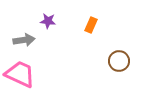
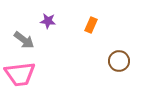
gray arrow: rotated 45 degrees clockwise
pink trapezoid: rotated 148 degrees clockwise
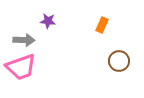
orange rectangle: moved 11 px right
gray arrow: rotated 35 degrees counterclockwise
pink trapezoid: moved 1 px right, 7 px up; rotated 12 degrees counterclockwise
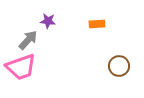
orange rectangle: moved 5 px left, 1 px up; rotated 63 degrees clockwise
gray arrow: moved 4 px right; rotated 50 degrees counterclockwise
brown circle: moved 5 px down
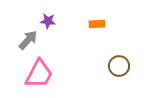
pink trapezoid: moved 18 px right, 7 px down; rotated 44 degrees counterclockwise
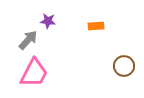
orange rectangle: moved 1 px left, 2 px down
brown circle: moved 5 px right
pink trapezoid: moved 5 px left, 1 px up
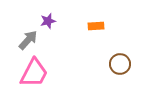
purple star: rotated 21 degrees counterclockwise
brown circle: moved 4 px left, 2 px up
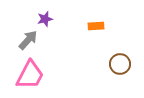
purple star: moved 3 px left, 2 px up
pink trapezoid: moved 4 px left, 2 px down
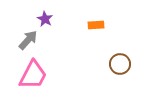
purple star: rotated 28 degrees counterclockwise
orange rectangle: moved 1 px up
pink trapezoid: moved 3 px right
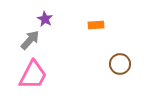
gray arrow: moved 2 px right
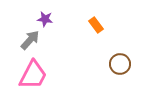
purple star: rotated 21 degrees counterclockwise
orange rectangle: rotated 56 degrees clockwise
